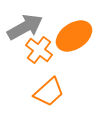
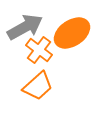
orange ellipse: moved 2 px left, 3 px up
orange trapezoid: moved 11 px left, 6 px up
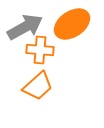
orange ellipse: moved 9 px up
orange cross: moved 1 px right; rotated 32 degrees counterclockwise
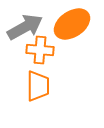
orange trapezoid: rotated 48 degrees counterclockwise
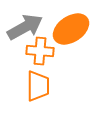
orange ellipse: moved 1 px left, 5 px down
orange cross: moved 1 px down
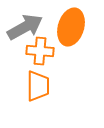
orange ellipse: moved 2 px up; rotated 39 degrees counterclockwise
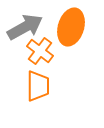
orange cross: rotated 32 degrees clockwise
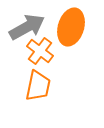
gray arrow: moved 2 px right
orange trapezoid: rotated 12 degrees clockwise
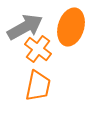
gray arrow: moved 2 px left
orange cross: moved 2 px left, 2 px up
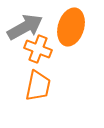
orange cross: rotated 16 degrees counterclockwise
